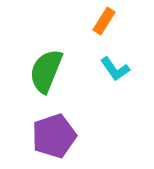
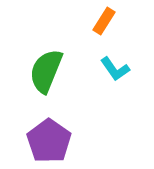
purple pentagon: moved 5 px left, 5 px down; rotated 18 degrees counterclockwise
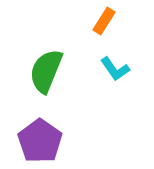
purple pentagon: moved 9 px left
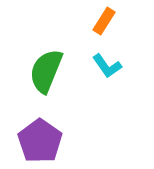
cyan L-shape: moved 8 px left, 3 px up
